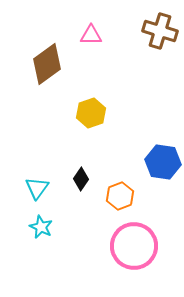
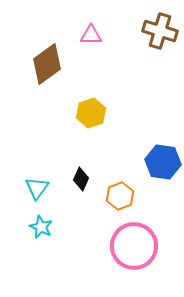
black diamond: rotated 10 degrees counterclockwise
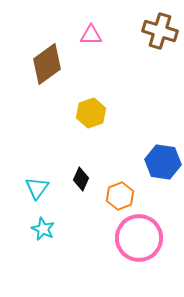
cyan star: moved 2 px right, 2 px down
pink circle: moved 5 px right, 8 px up
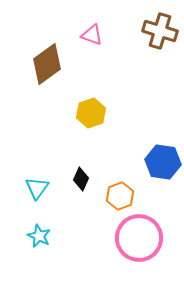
pink triangle: moved 1 px right; rotated 20 degrees clockwise
cyan star: moved 4 px left, 7 px down
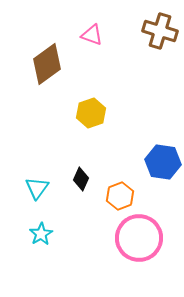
cyan star: moved 2 px right, 2 px up; rotated 15 degrees clockwise
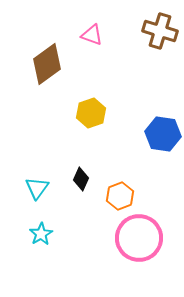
blue hexagon: moved 28 px up
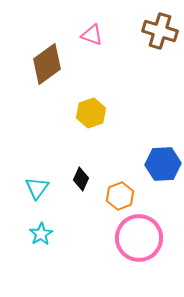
blue hexagon: moved 30 px down; rotated 12 degrees counterclockwise
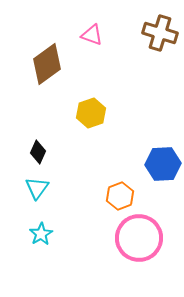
brown cross: moved 2 px down
black diamond: moved 43 px left, 27 px up
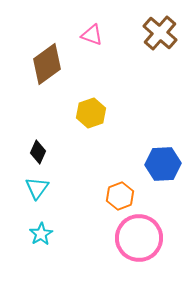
brown cross: rotated 24 degrees clockwise
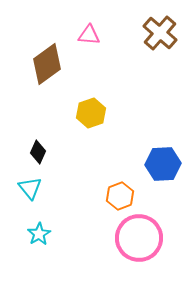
pink triangle: moved 3 px left; rotated 15 degrees counterclockwise
cyan triangle: moved 7 px left; rotated 15 degrees counterclockwise
cyan star: moved 2 px left
